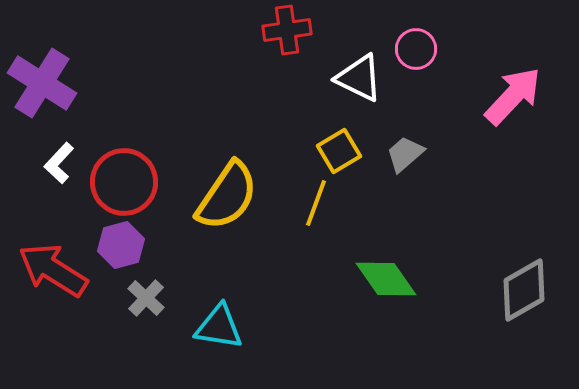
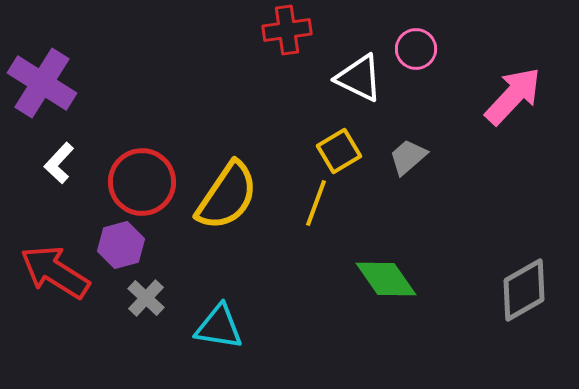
gray trapezoid: moved 3 px right, 3 px down
red circle: moved 18 px right
red arrow: moved 2 px right, 2 px down
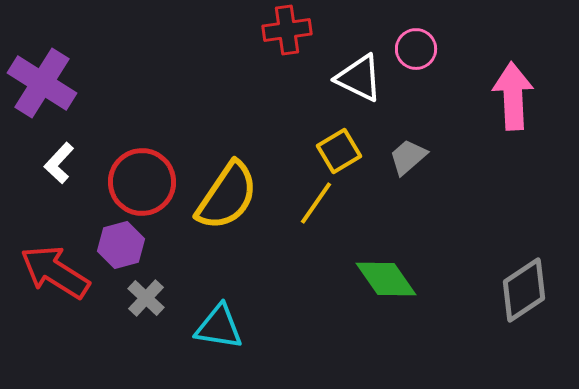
pink arrow: rotated 46 degrees counterclockwise
yellow line: rotated 15 degrees clockwise
gray diamond: rotated 4 degrees counterclockwise
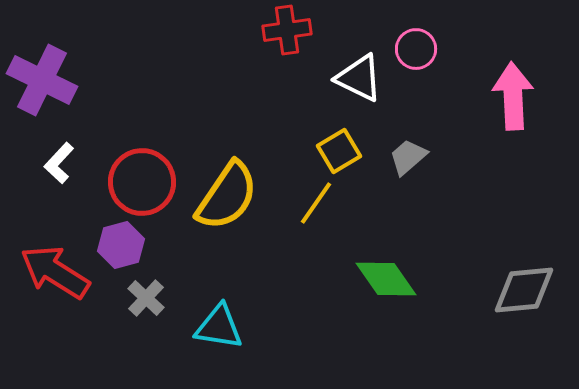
purple cross: moved 3 px up; rotated 6 degrees counterclockwise
gray diamond: rotated 28 degrees clockwise
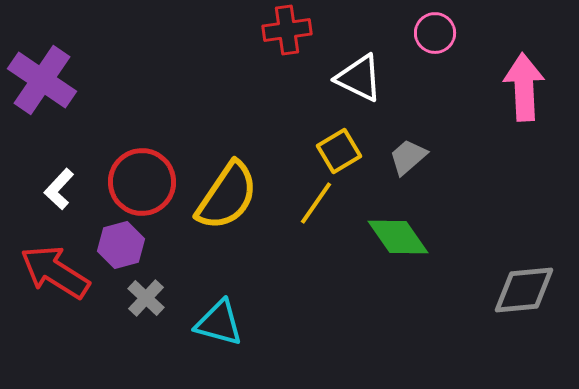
pink circle: moved 19 px right, 16 px up
purple cross: rotated 8 degrees clockwise
pink arrow: moved 11 px right, 9 px up
white L-shape: moved 26 px down
green diamond: moved 12 px right, 42 px up
cyan triangle: moved 4 px up; rotated 6 degrees clockwise
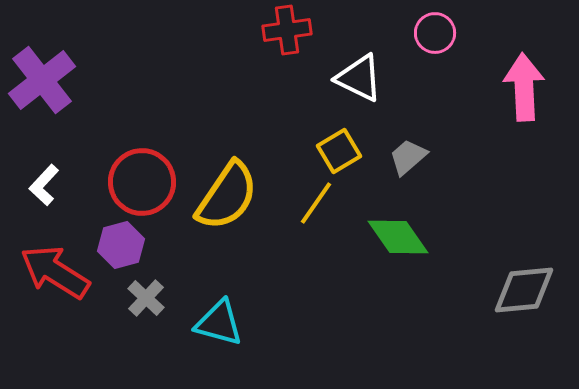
purple cross: rotated 18 degrees clockwise
white L-shape: moved 15 px left, 4 px up
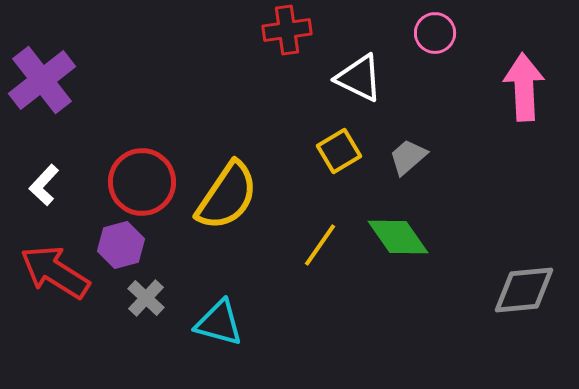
yellow line: moved 4 px right, 42 px down
